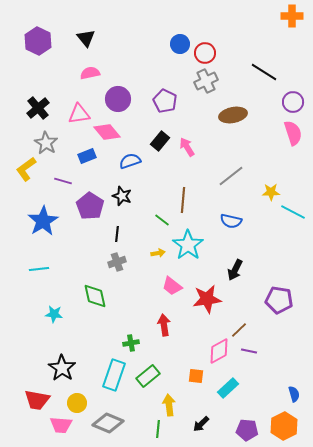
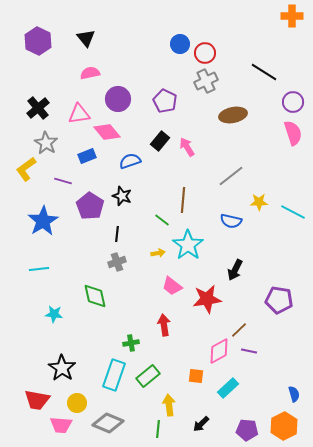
yellow star at (271, 192): moved 12 px left, 10 px down
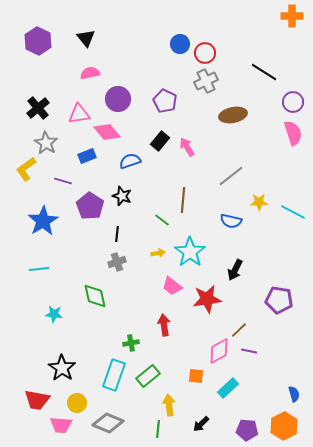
cyan star at (188, 245): moved 2 px right, 7 px down
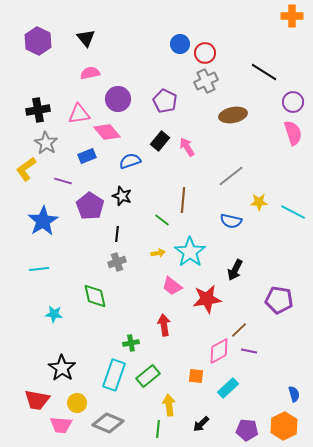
black cross at (38, 108): moved 2 px down; rotated 30 degrees clockwise
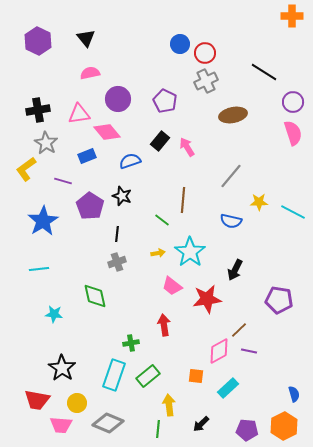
gray line at (231, 176): rotated 12 degrees counterclockwise
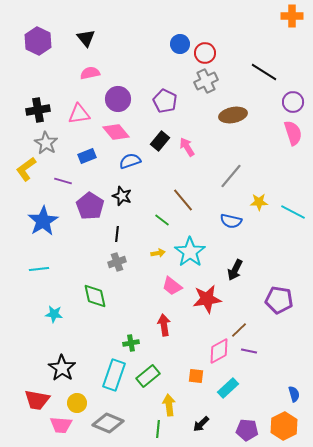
pink diamond at (107, 132): moved 9 px right
brown line at (183, 200): rotated 45 degrees counterclockwise
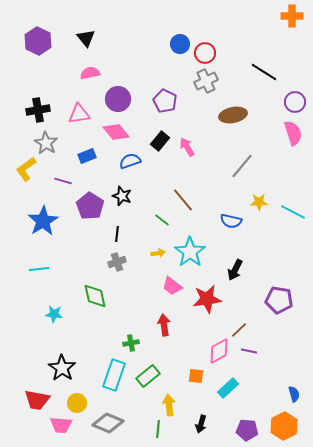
purple circle at (293, 102): moved 2 px right
gray line at (231, 176): moved 11 px right, 10 px up
black arrow at (201, 424): rotated 30 degrees counterclockwise
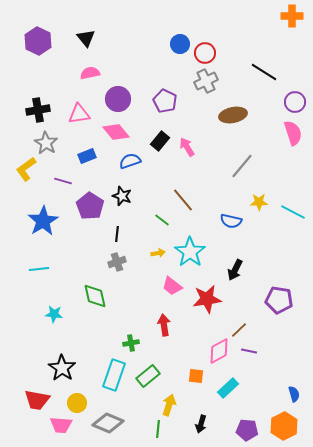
yellow arrow at (169, 405): rotated 25 degrees clockwise
